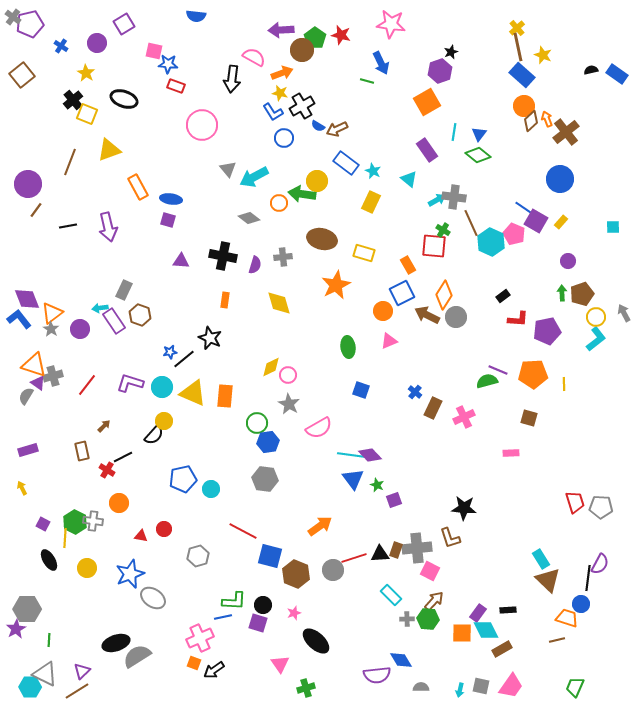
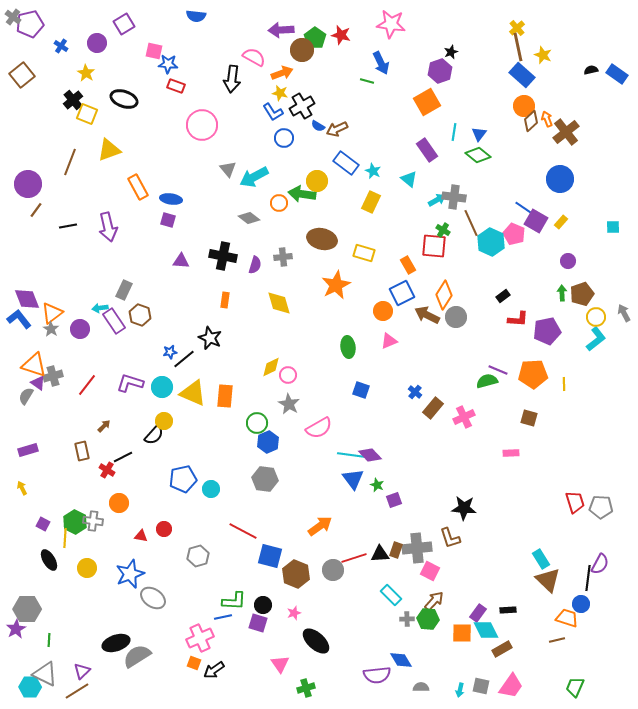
brown rectangle at (433, 408): rotated 15 degrees clockwise
blue hexagon at (268, 442): rotated 15 degrees counterclockwise
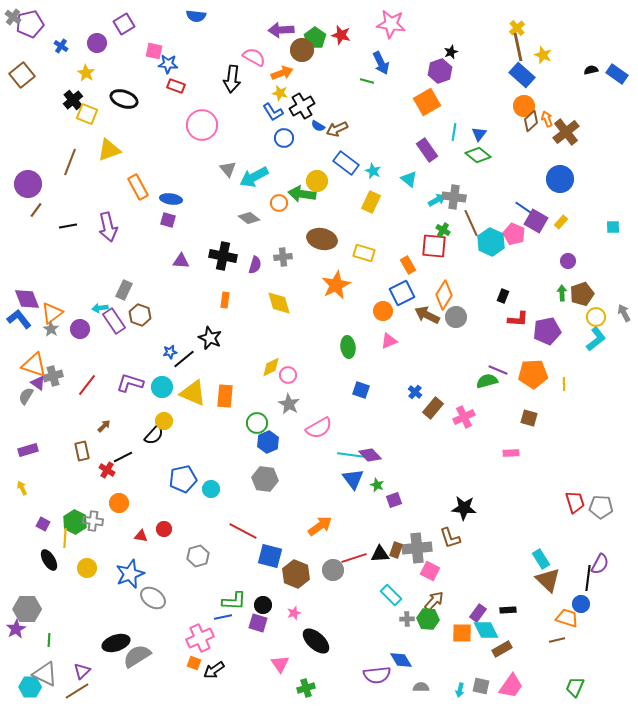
black rectangle at (503, 296): rotated 32 degrees counterclockwise
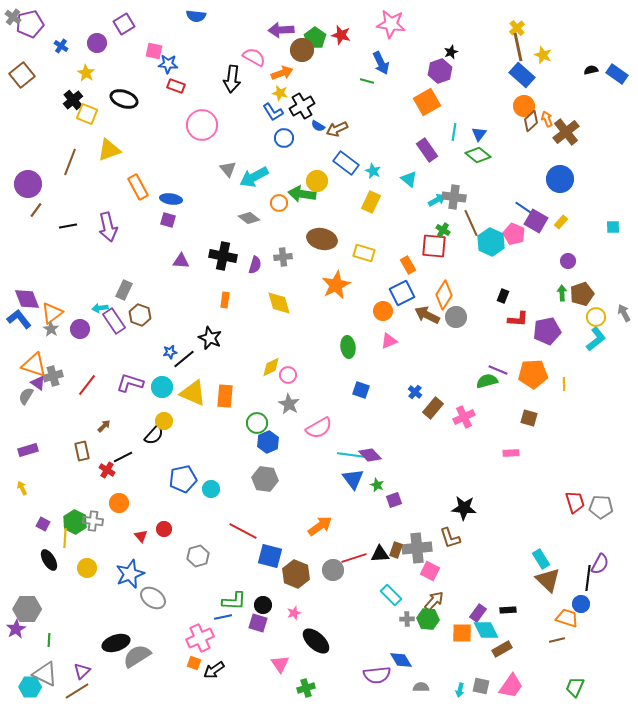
red triangle at (141, 536): rotated 40 degrees clockwise
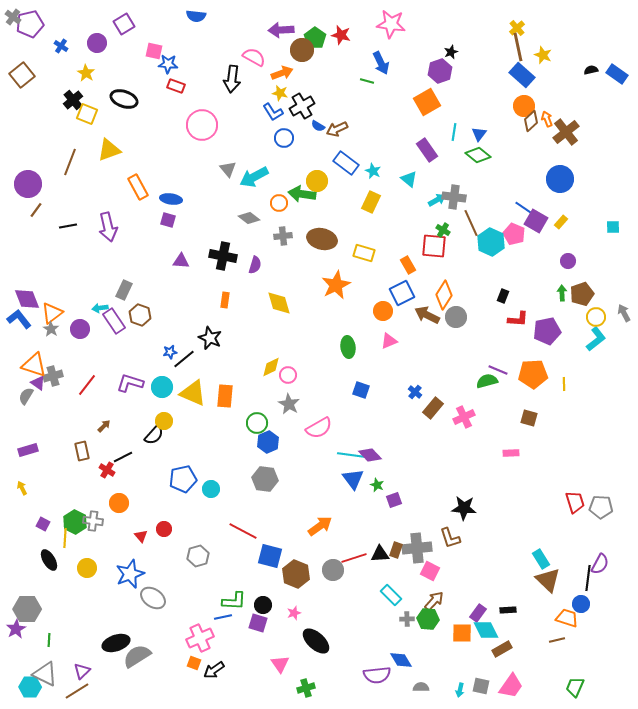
gray cross at (283, 257): moved 21 px up
